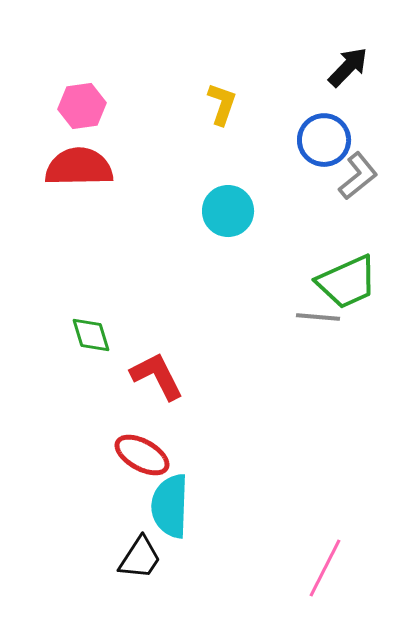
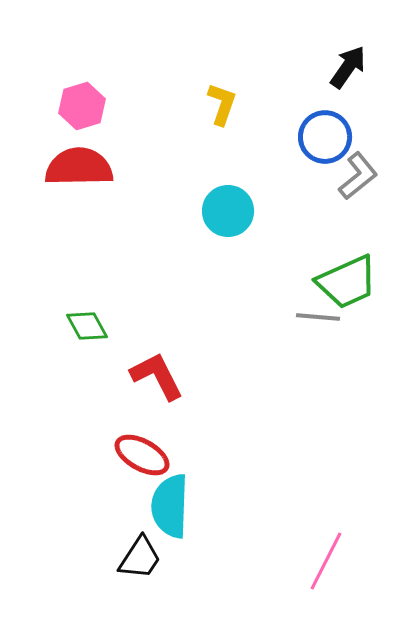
black arrow: rotated 9 degrees counterclockwise
pink hexagon: rotated 9 degrees counterclockwise
blue circle: moved 1 px right, 3 px up
green diamond: moved 4 px left, 9 px up; rotated 12 degrees counterclockwise
pink line: moved 1 px right, 7 px up
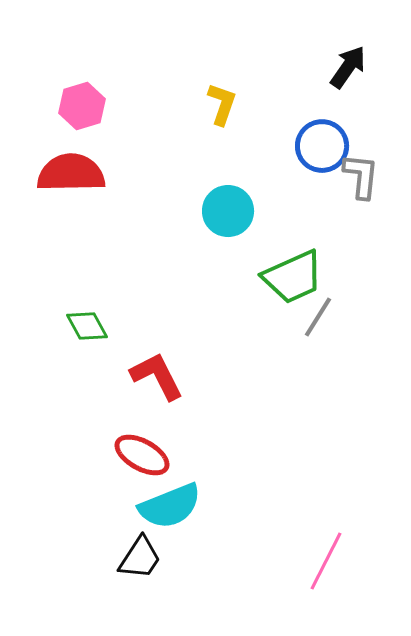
blue circle: moved 3 px left, 9 px down
red semicircle: moved 8 px left, 6 px down
gray L-shape: moved 3 px right; rotated 45 degrees counterclockwise
green trapezoid: moved 54 px left, 5 px up
gray line: rotated 63 degrees counterclockwise
cyan semicircle: rotated 114 degrees counterclockwise
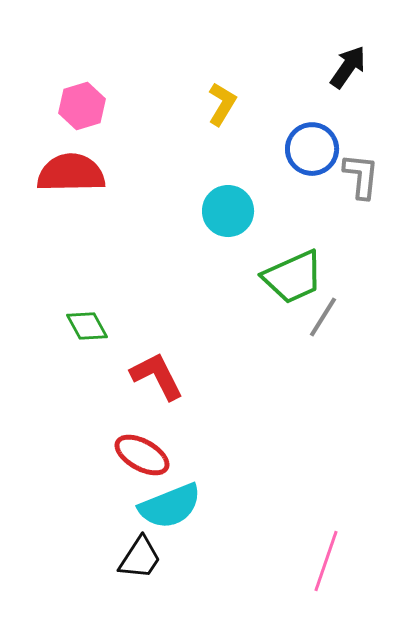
yellow L-shape: rotated 12 degrees clockwise
blue circle: moved 10 px left, 3 px down
gray line: moved 5 px right
pink line: rotated 8 degrees counterclockwise
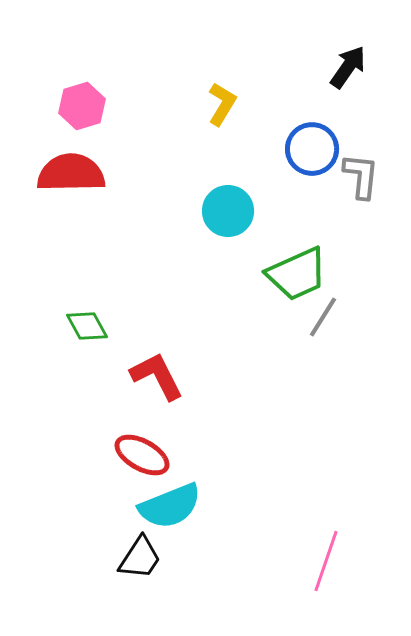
green trapezoid: moved 4 px right, 3 px up
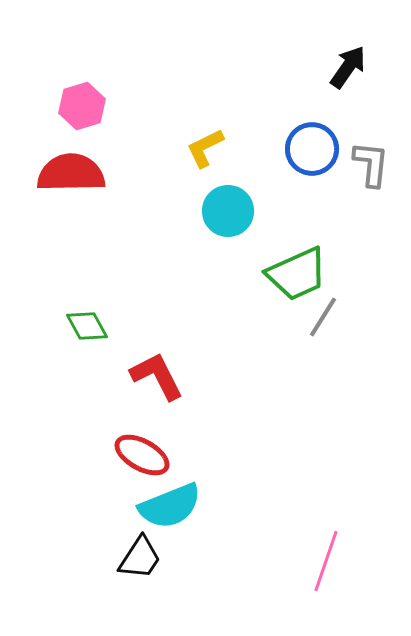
yellow L-shape: moved 17 px left, 44 px down; rotated 147 degrees counterclockwise
gray L-shape: moved 10 px right, 12 px up
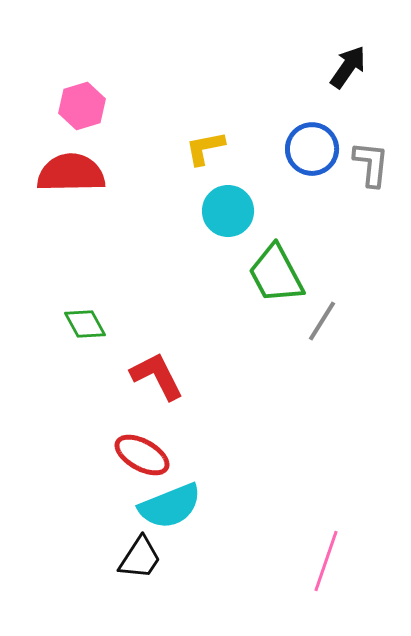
yellow L-shape: rotated 15 degrees clockwise
green trapezoid: moved 21 px left; rotated 86 degrees clockwise
gray line: moved 1 px left, 4 px down
green diamond: moved 2 px left, 2 px up
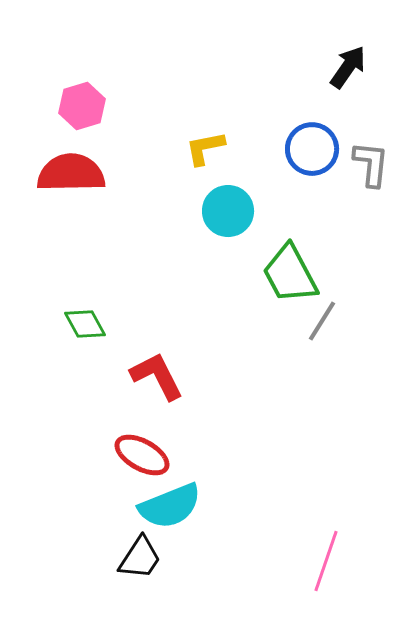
green trapezoid: moved 14 px right
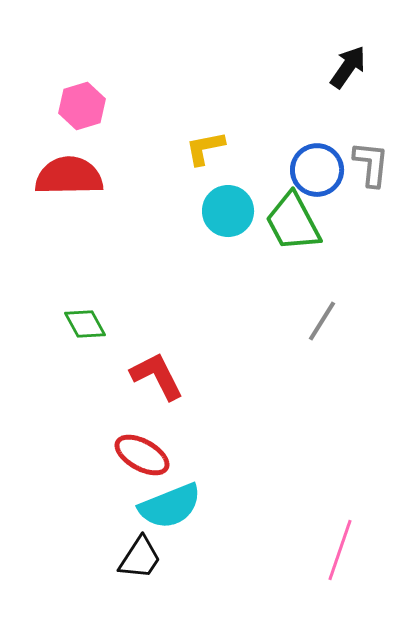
blue circle: moved 5 px right, 21 px down
red semicircle: moved 2 px left, 3 px down
green trapezoid: moved 3 px right, 52 px up
pink line: moved 14 px right, 11 px up
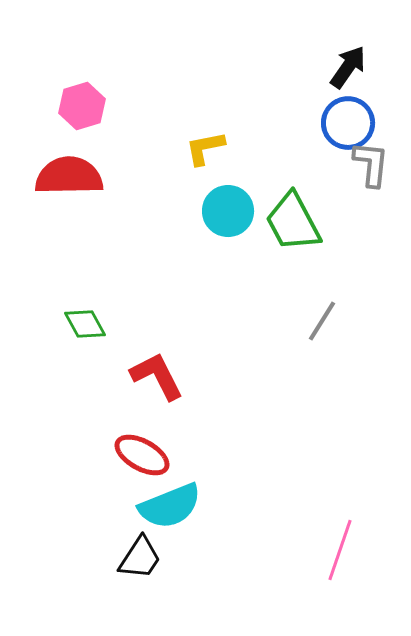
blue circle: moved 31 px right, 47 px up
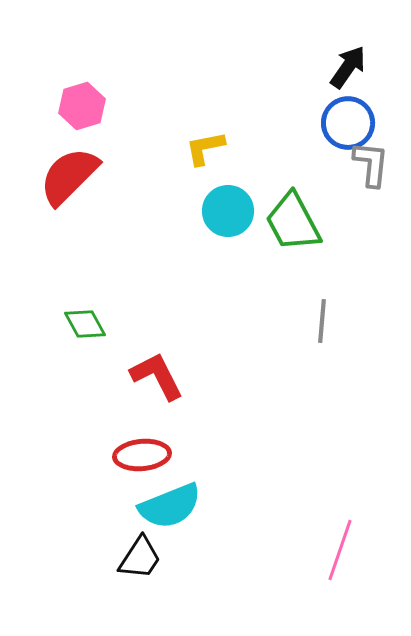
red semicircle: rotated 44 degrees counterclockwise
gray line: rotated 27 degrees counterclockwise
red ellipse: rotated 34 degrees counterclockwise
